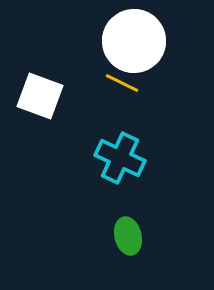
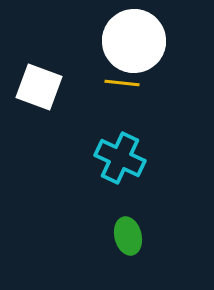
yellow line: rotated 20 degrees counterclockwise
white square: moved 1 px left, 9 px up
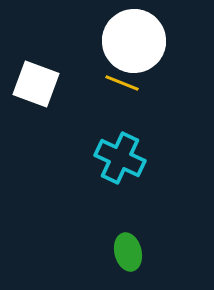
yellow line: rotated 16 degrees clockwise
white square: moved 3 px left, 3 px up
green ellipse: moved 16 px down
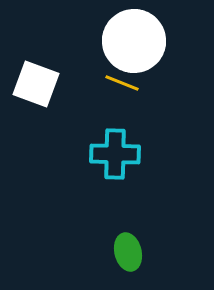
cyan cross: moved 5 px left, 4 px up; rotated 24 degrees counterclockwise
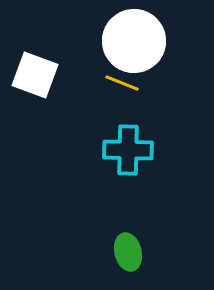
white square: moved 1 px left, 9 px up
cyan cross: moved 13 px right, 4 px up
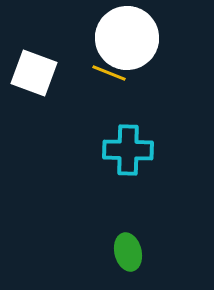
white circle: moved 7 px left, 3 px up
white square: moved 1 px left, 2 px up
yellow line: moved 13 px left, 10 px up
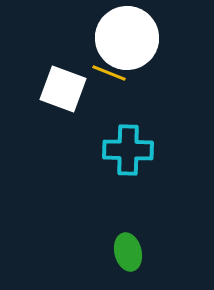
white square: moved 29 px right, 16 px down
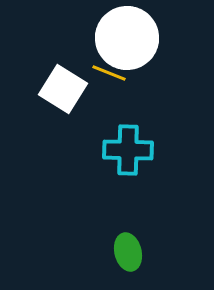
white square: rotated 12 degrees clockwise
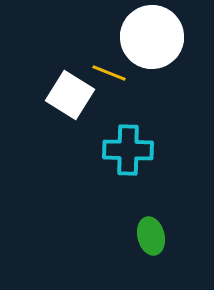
white circle: moved 25 px right, 1 px up
white square: moved 7 px right, 6 px down
green ellipse: moved 23 px right, 16 px up
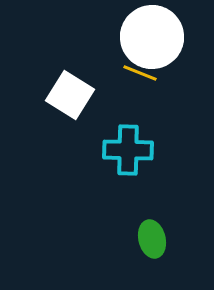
yellow line: moved 31 px right
green ellipse: moved 1 px right, 3 px down
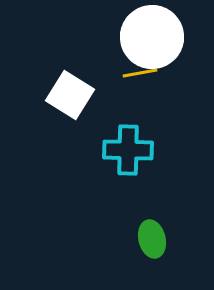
yellow line: rotated 32 degrees counterclockwise
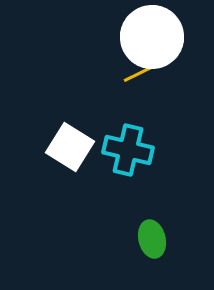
yellow line: rotated 16 degrees counterclockwise
white square: moved 52 px down
cyan cross: rotated 12 degrees clockwise
